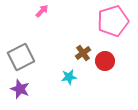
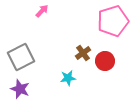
cyan star: moved 1 px left, 1 px down
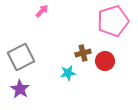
brown cross: rotated 21 degrees clockwise
cyan star: moved 5 px up
purple star: rotated 12 degrees clockwise
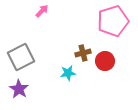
purple star: moved 1 px left
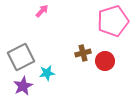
cyan star: moved 21 px left
purple star: moved 4 px right, 3 px up; rotated 12 degrees clockwise
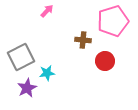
pink arrow: moved 5 px right
brown cross: moved 13 px up; rotated 21 degrees clockwise
purple star: moved 4 px right, 2 px down
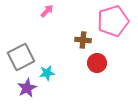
red circle: moved 8 px left, 2 px down
